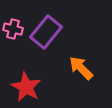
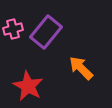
pink cross: rotated 30 degrees counterclockwise
red star: moved 2 px right, 1 px up
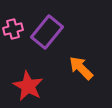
purple rectangle: moved 1 px right
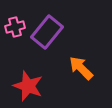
pink cross: moved 2 px right, 2 px up
red star: rotated 8 degrees counterclockwise
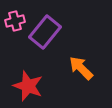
pink cross: moved 6 px up
purple rectangle: moved 2 px left
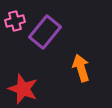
orange arrow: rotated 28 degrees clockwise
red star: moved 5 px left, 3 px down
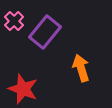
pink cross: moved 1 px left; rotated 30 degrees counterclockwise
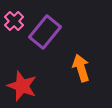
red star: moved 1 px left, 3 px up
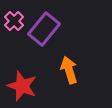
purple rectangle: moved 1 px left, 3 px up
orange arrow: moved 12 px left, 2 px down
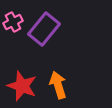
pink cross: moved 1 px left, 1 px down; rotated 18 degrees clockwise
orange arrow: moved 11 px left, 15 px down
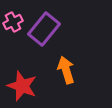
orange arrow: moved 8 px right, 15 px up
